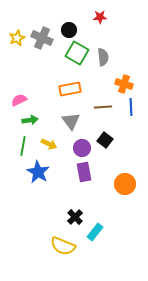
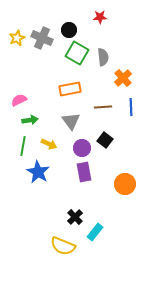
orange cross: moved 1 px left, 6 px up; rotated 30 degrees clockwise
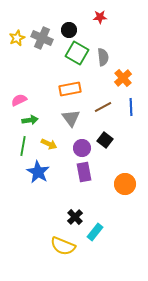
brown line: rotated 24 degrees counterclockwise
gray triangle: moved 3 px up
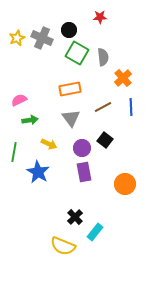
green line: moved 9 px left, 6 px down
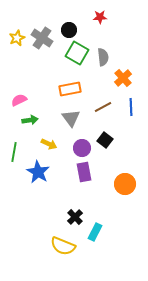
gray cross: rotated 10 degrees clockwise
cyan rectangle: rotated 12 degrees counterclockwise
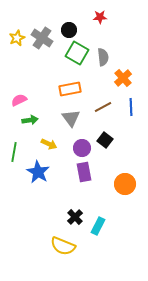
cyan rectangle: moved 3 px right, 6 px up
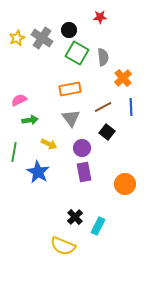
black square: moved 2 px right, 8 px up
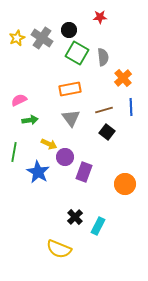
brown line: moved 1 px right, 3 px down; rotated 12 degrees clockwise
purple circle: moved 17 px left, 9 px down
purple rectangle: rotated 30 degrees clockwise
yellow semicircle: moved 4 px left, 3 px down
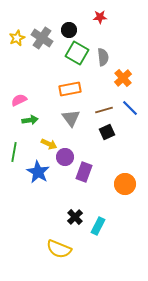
blue line: moved 1 px left, 1 px down; rotated 42 degrees counterclockwise
black square: rotated 28 degrees clockwise
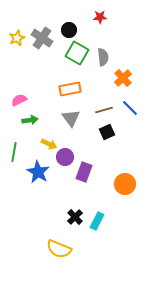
cyan rectangle: moved 1 px left, 5 px up
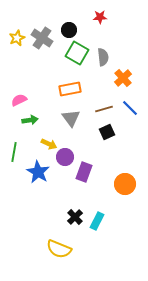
brown line: moved 1 px up
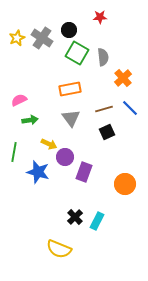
blue star: rotated 15 degrees counterclockwise
